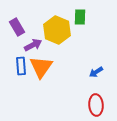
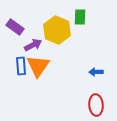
purple rectangle: moved 2 px left; rotated 24 degrees counterclockwise
orange triangle: moved 3 px left, 1 px up
blue arrow: rotated 32 degrees clockwise
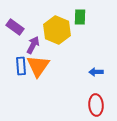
purple arrow: rotated 36 degrees counterclockwise
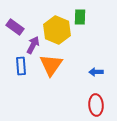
orange triangle: moved 13 px right, 1 px up
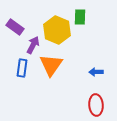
blue rectangle: moved 1 px right, 2 px down; rotated 12 degrees clockwise
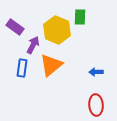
orange triangle: rotated 15 degrees clockwise
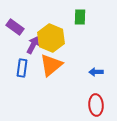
yellow hexagon: moved 6 px left, 8 px down
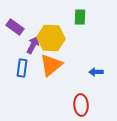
yellow hexagon: rotated 20 degrees counterclockwise
red ellipse: moved 15 px left
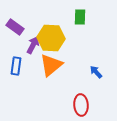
blue rectangle: moved 6 px left, 2 px up
blue arrow: rotated 48 degrees clockwise
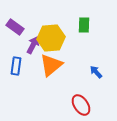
green rectangle: moved 4 px right, 8 px down
yellow hexagon: rotated 8 degrees counterclockwise
red ellipse: rotated 30 degrees counterclockwise
